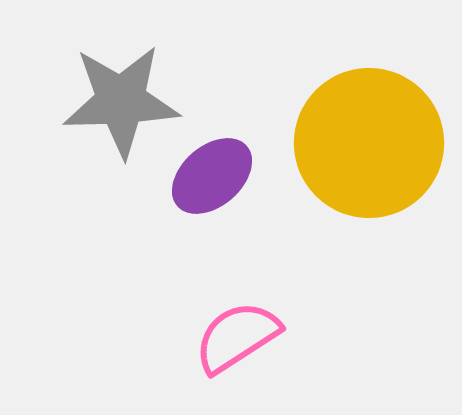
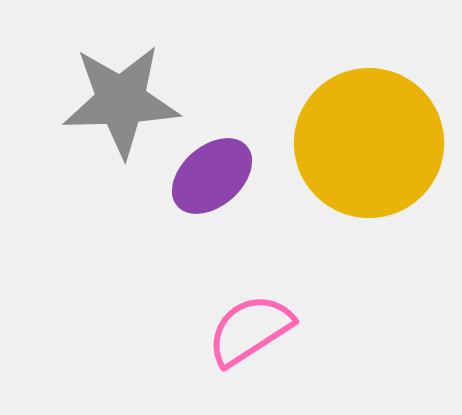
pink semicircle: moved 13 px right, 7 px up
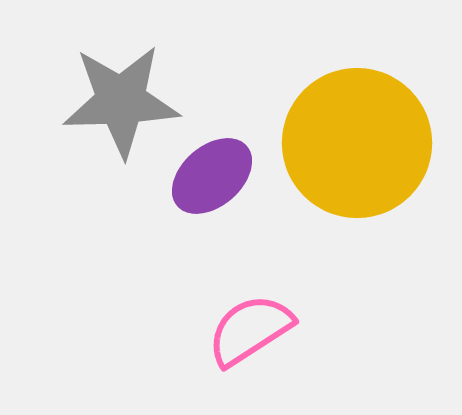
yellow circle: moved 12 px left
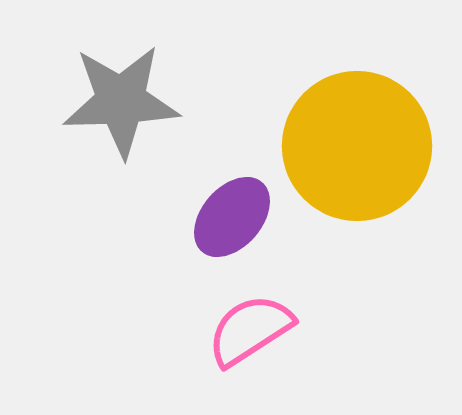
yellow circle: moved 3 px down
purple ellipse: moved 20 px right, 41 px down; rotated 8 degrees counterclockwise
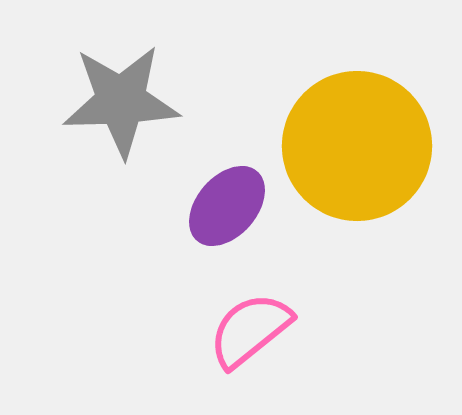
purple ellipse: moved 5 px left, 11 px up
pink semicircle: rotated 6 degrees counterclockwise
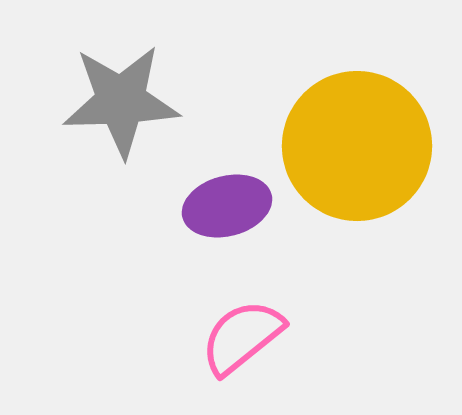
purple ellipse: rotated 34 degrees clockwise
pink semicircle: moved 8 px left, 7 px down
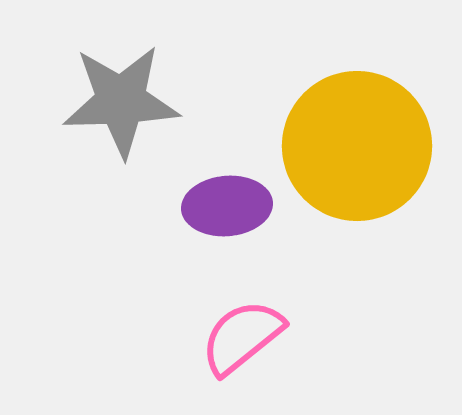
purple ellipse: rotated 10 degrees clockwise
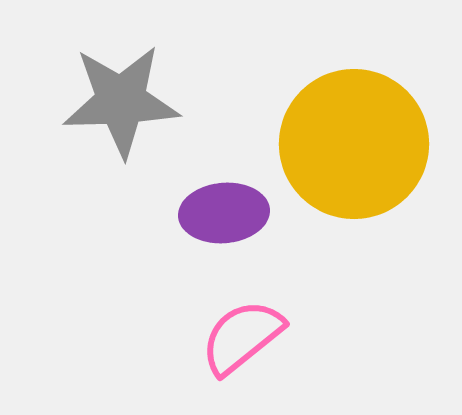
yellow circle: moved 3 px left, 2 px up
purple ellipse: moved 3 px left, 7 px down
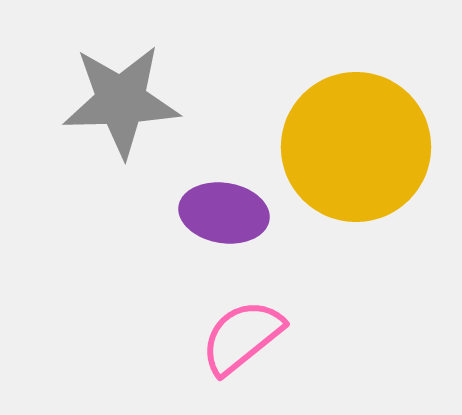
yellow circle: moved 2 px right, 3 px down
purple ellipse: rotated 14 degrees clockwise
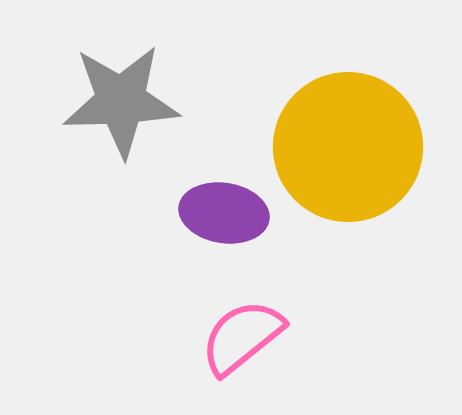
yellow circle: moved 8 px left
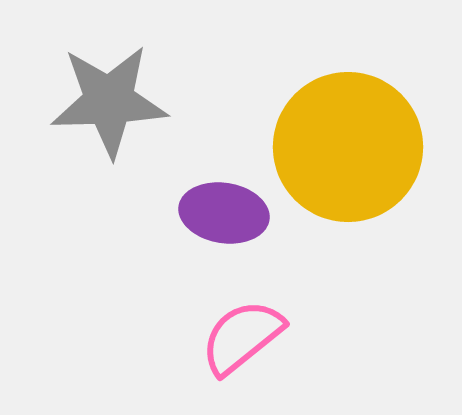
gray star: moved 12 px left
